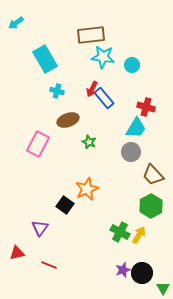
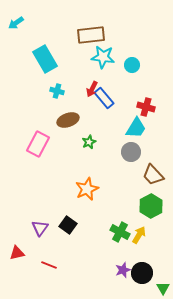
green star: rotated 24 degrees clockwise
black square: moved 3 px right, 20 px down
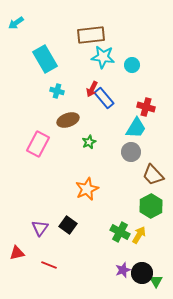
green triangle: moved 7 px left, 7 px up
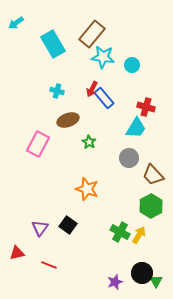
brown rectangle: moved 1 px right, 1 px up; rotated 44 degrees counterclockwise
cyan rectangle: moved 8 px right, 15 px up
green star: rotated 16 degrees counterclockwise
gray circle: moved 2 px left, 6 px down
orange star: rotated 30 degrees counterclockwise
purple star: moved 8 px left, 12 px down
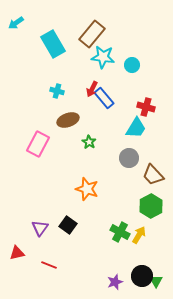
black circle: moved 3 px down
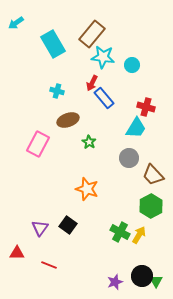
red arrow: moved 6 px up
red triangle: rotated 14 degrees clockwise
